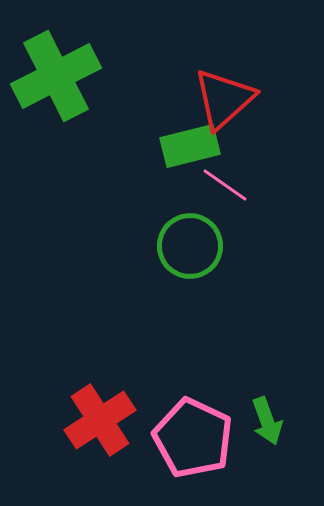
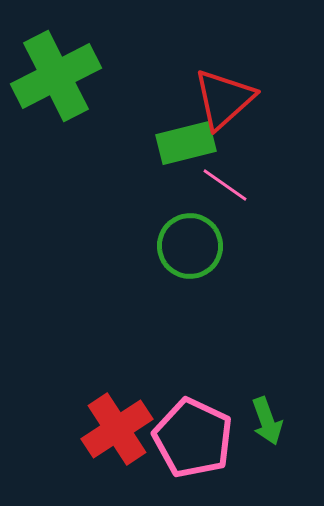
green rectangle: moved 4 px left, 3 px up
red cross: moved 17 px right, 9 px down
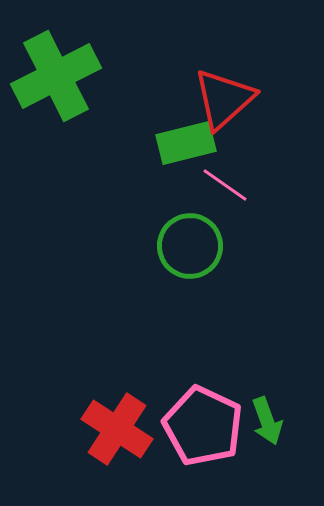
red cross: rotated 24 degrees counterclockwise
pink pentagon: moved 10 px right, 12 px up
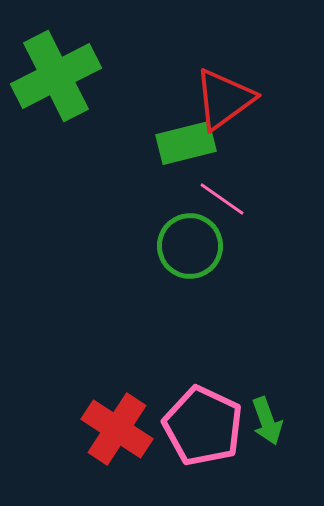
red triangle: rotated 6 degrees clockwise
pink line: moved 3 px left, 14 px down
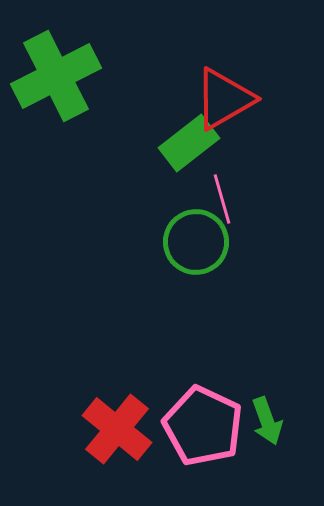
red triangle: rotated 6 degrees clockwise
green rectangle: moved 3 px right; rotated 24 degrees counterclockwise
pink line: rotated 39 degrees clockwise
green circle: moved 6 px right, 4 px up
red cross: rotated 6 degrees clockwise
